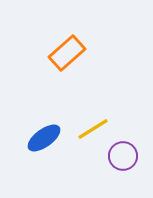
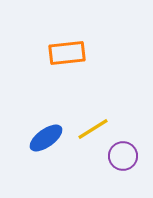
orange rectangle: rotated 36 degrees clockwise
blue ellipse: moved 2 px right
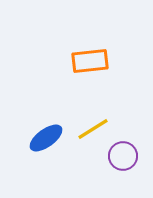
orange rectangle: moved 23 px right, 8 px down
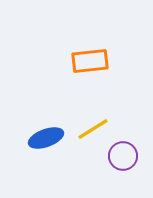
blue ellipse: rotated 16 degrees clockwise
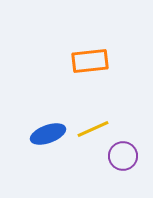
yellow line: rotated 8 degrees clockwise
blue ellipse: moved 2 px right, 4 px up
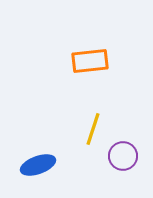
yellow line: rotated 48 degrees counterclockwise
blue ellipse: moved 10 px left, 31 px down
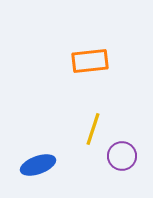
purple circle: moved 1 px left
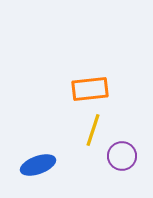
orange rectangle: moved 28 px down
yellow line: moved 1 px down
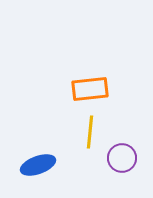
yellow line: moved 3 px left, 2 px down; rotated 12 degrees counterclockwise
purple circle: moved 2 px down
